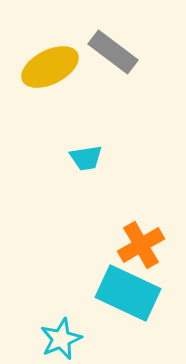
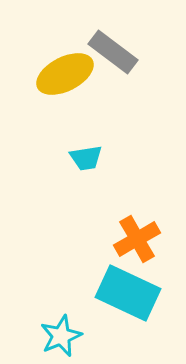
yellow ellipse: moved 15 px right, 7 px down
orange cross: moved 4 px left, 6 px up
cyan star: moved 3 px up
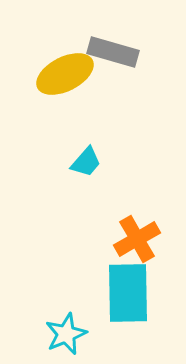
gray rectangle: rotated 21 degrees counterclockwise
cyan trapezoid: moved 4 px down; rotated 40 degrees counterclockwise
cyan rectangle: rotated 64 degrees clockwise
cyan star: moved 5 px right, 2 px up
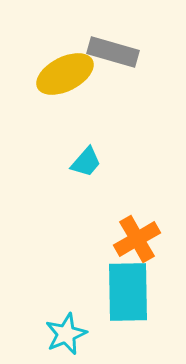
cyan rectangle: moved 1 px up
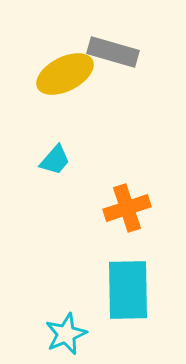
cyan trapezoid: moved 31 px left, 2 px up
orange cross: moved 10 px left, 31 px up; rotated 12 degrees clockwise
cyan rectangle: moved 2 px up
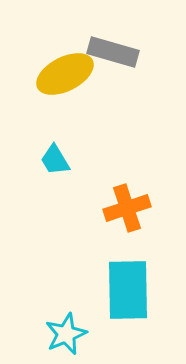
cyan trapezoid: rotated 108 degrees clockwise
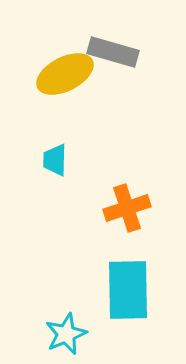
cyan trapezoid: rotated 32 degrees clockwise
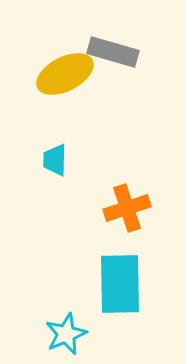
cyan rectangle: moved 8 px left, 6 px up
